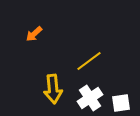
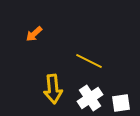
yellow line: rotated 64 degrees clockwise
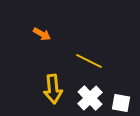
orange arrow: moved 8 px right; rotated 108 degrees counterclockwise
white cross: rotated 10 degrees counterclockwise
white square: rotated 18 degrees clockwise
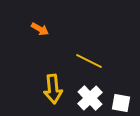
orange arrow: moved 2 px left, 5 px up
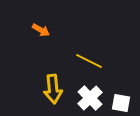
orange arrow: moved 1 px right, 1 px down
